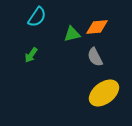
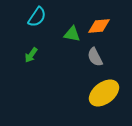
orange diamond: moved 2 px right, 1 px up
green triangle: rotated 24 degrees clockwise
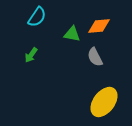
yellow ellipse: moved 9 px down; rotated 16 degrees counterclockwise
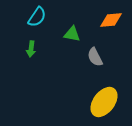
orange diamond: moved 12 px right, 6 px up
green arrow: moved 6 px up; rotated 28 degrees counterclockwise
